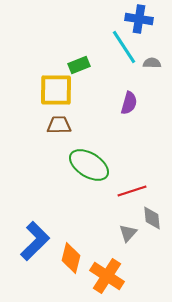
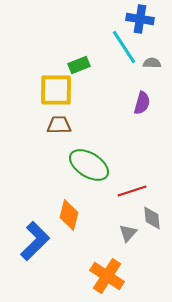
blue cross: moved 1 px right
purple semicircle: moved 13 px right
orange diamond: moved 2 px left, 43 px up
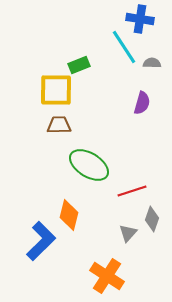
gray diamond: moved 1 px down; rotated 25 degrees clockwise
blue L-shape: moved 6 px right
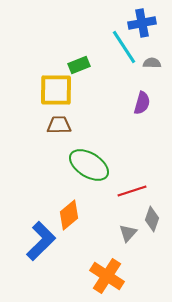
blue cross: moved 2 px right, 4 px down; rotated 20 degrees counterclockwise
orange diamond: rotated 36 degrees clockwise
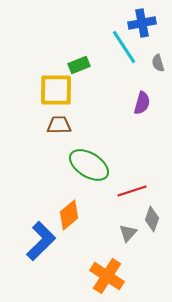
gray semicircle: moved 6 px right; rotated 108 degrees counterclockwise
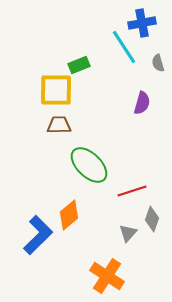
green ellipse: rotated 12 degrees clockwise
blue L-shape: moved 3 px left, 6 px up
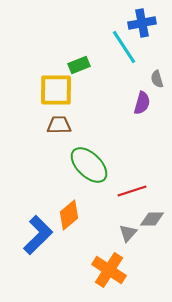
gray semicircle: moved 1 px left, 16 px down
gray diamond: rotated 70 degrees clockwise
orange cross: moved 2 px right, 6 px up
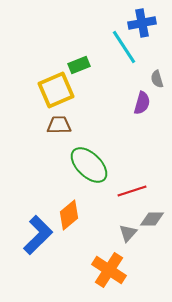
yellow square: rotated 24 degrees counterclockwise
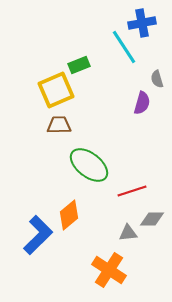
green ellipse: rotated 6 degrees counterclockwise
gray triangle: rotated 42 degrees clockwise
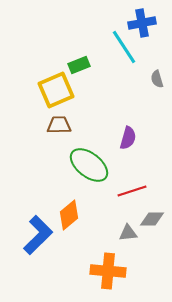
purple semicircle: moved 14 px left, 35 px down
orange cross: moved 1 px left, 1 px down; rotated 28 degrees counterclockwise
